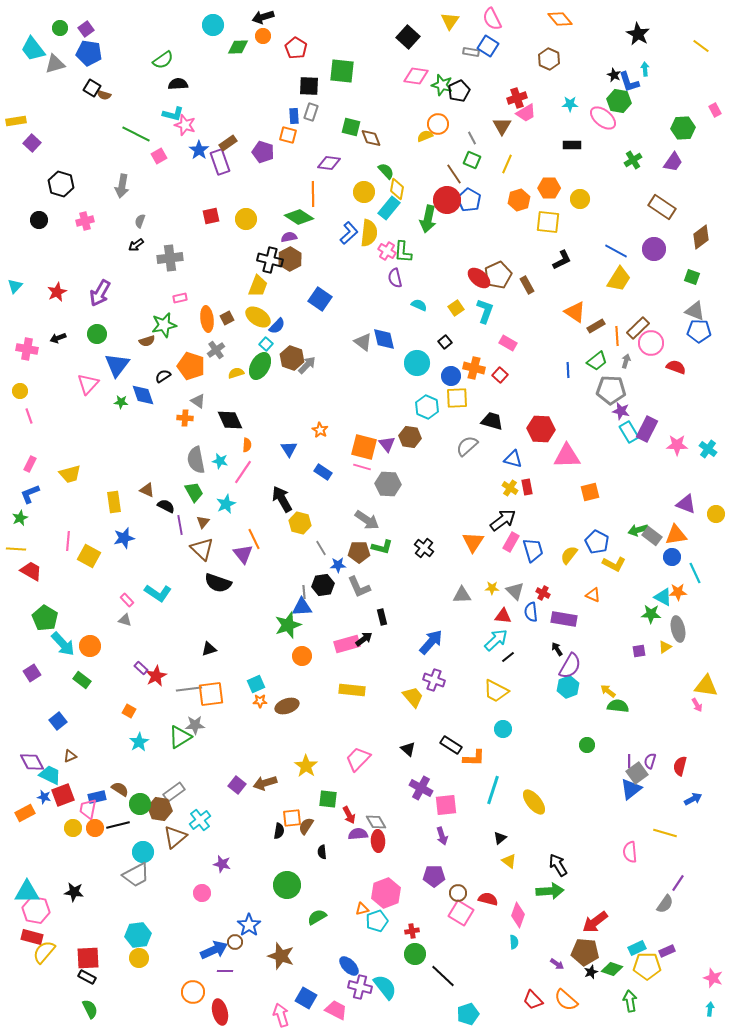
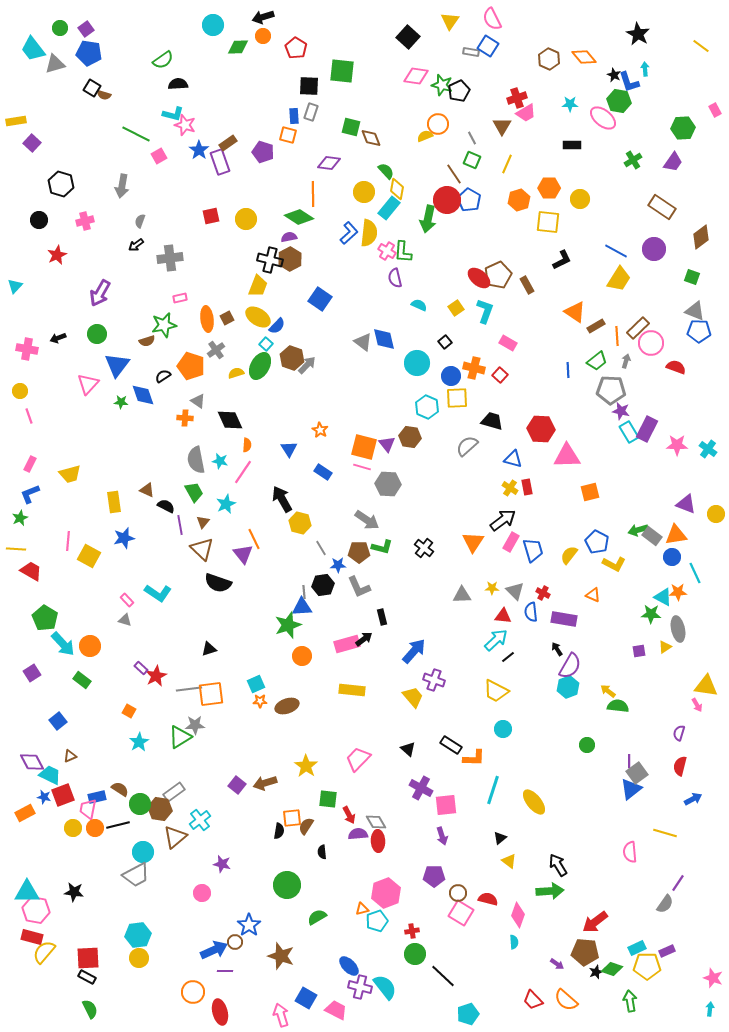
orange diamond at (560, 19): moved 24 px right, 38 px down
red star at (57, 292): moved 37 px up
blue arrow at (431, 642): moved 17 px left, 9 px down
purple semicircle at (650, 761): moved 29 px right, 28 px up
black star at (591, 972): moved 5 px right
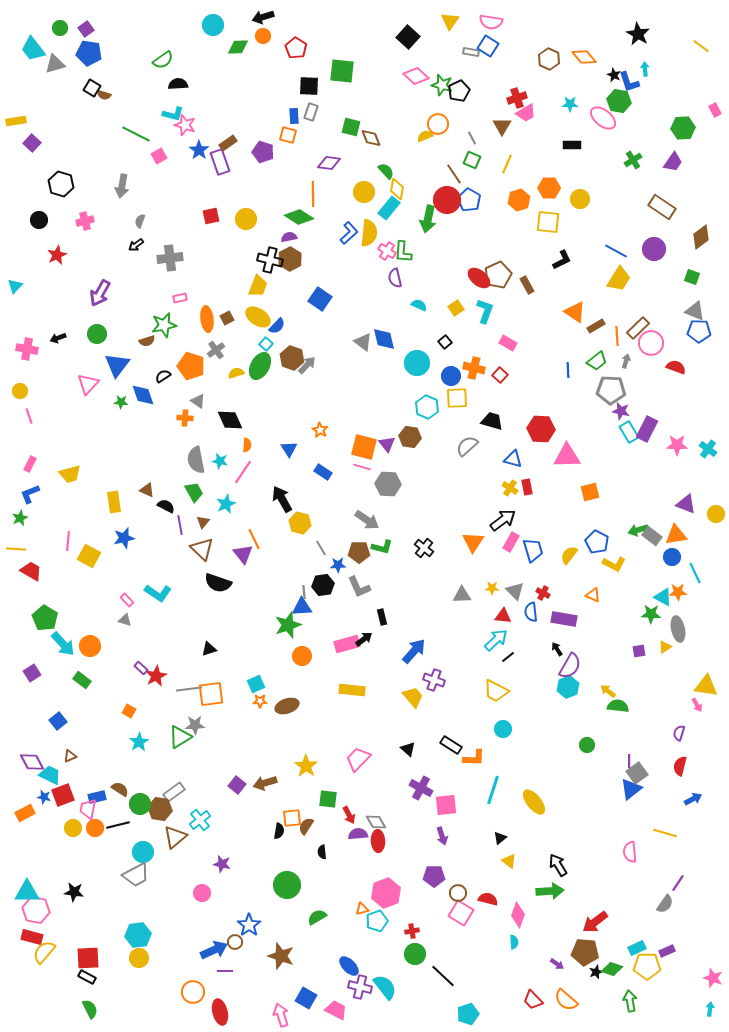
pink semicircle at (492, 19): moved 1 px left, 3 px down; rotated 55 degrees counterclockwise
pink diamond at (416, 76): rotated 35 degrees clockwise
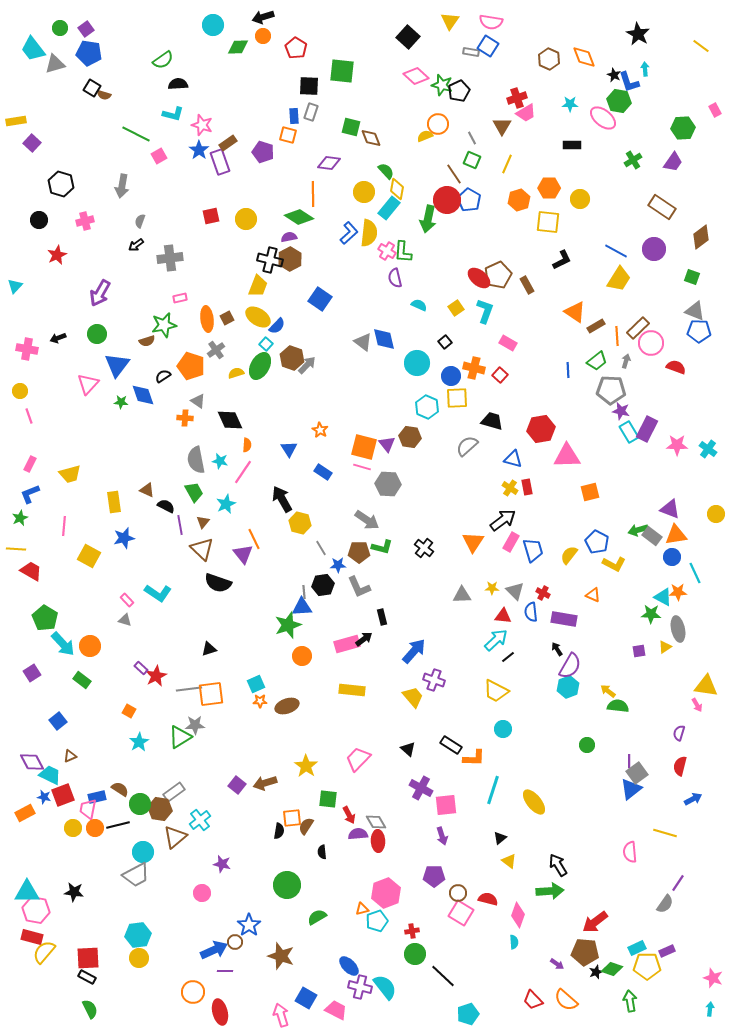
orange diamond at (584, 57): rotated 20 degrees clockwise
pink star at (185, 125): moved 17 px right
red hexagon at (541, 429): rotated 12 degrees counterclockwise
purple triangle at (686, 504): moved 16 px left, 5 px down
pink line at (68, 541): moved 4 px left, 15 px up
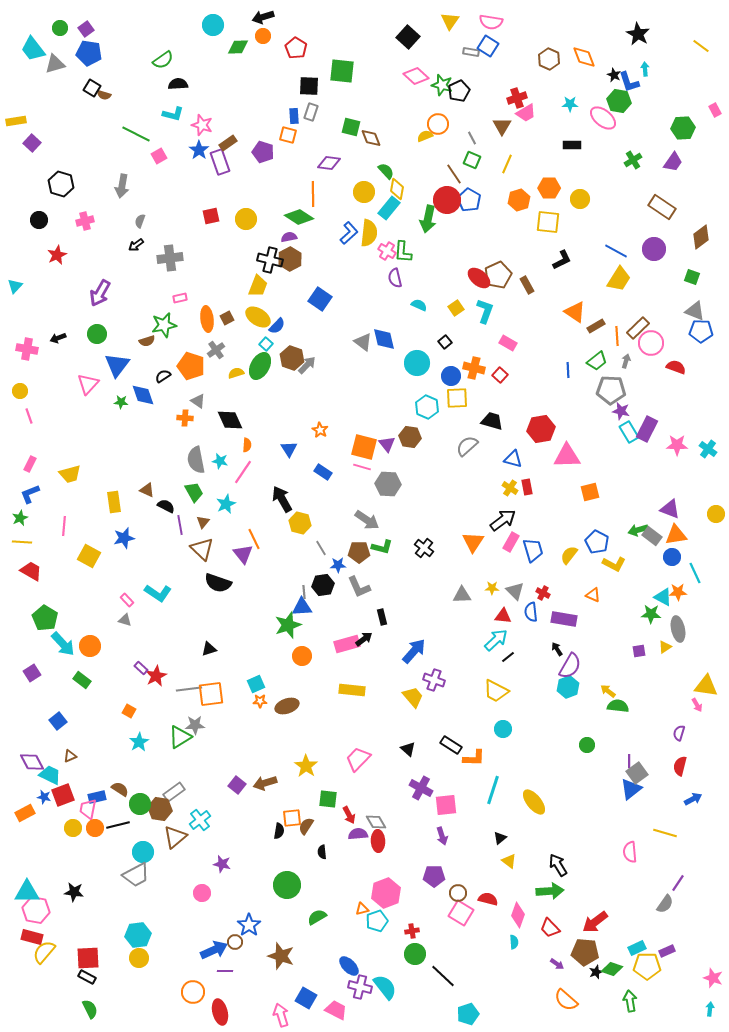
blue pentagon at (699, 331): moved 2 px right
yellow line at (16, 549): moved 6 px right, 7 px up
red trapezoid at (533, 1000): moved 17 px right, 72 px up
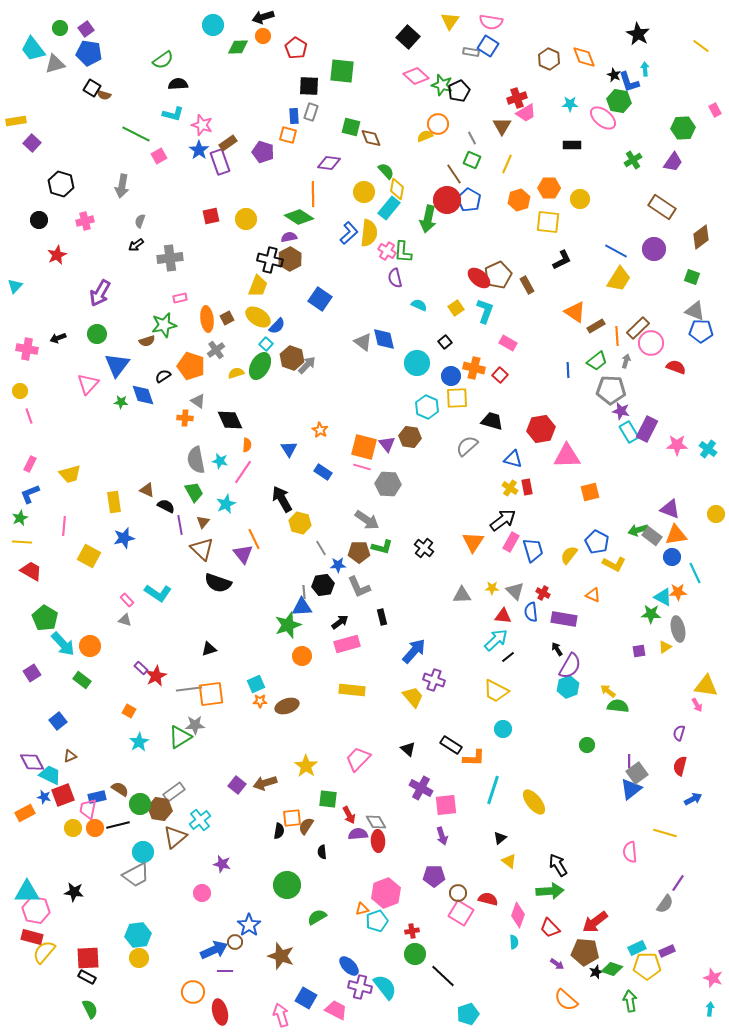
black arrow at (364, 639): moved 24 px left, 17 px up
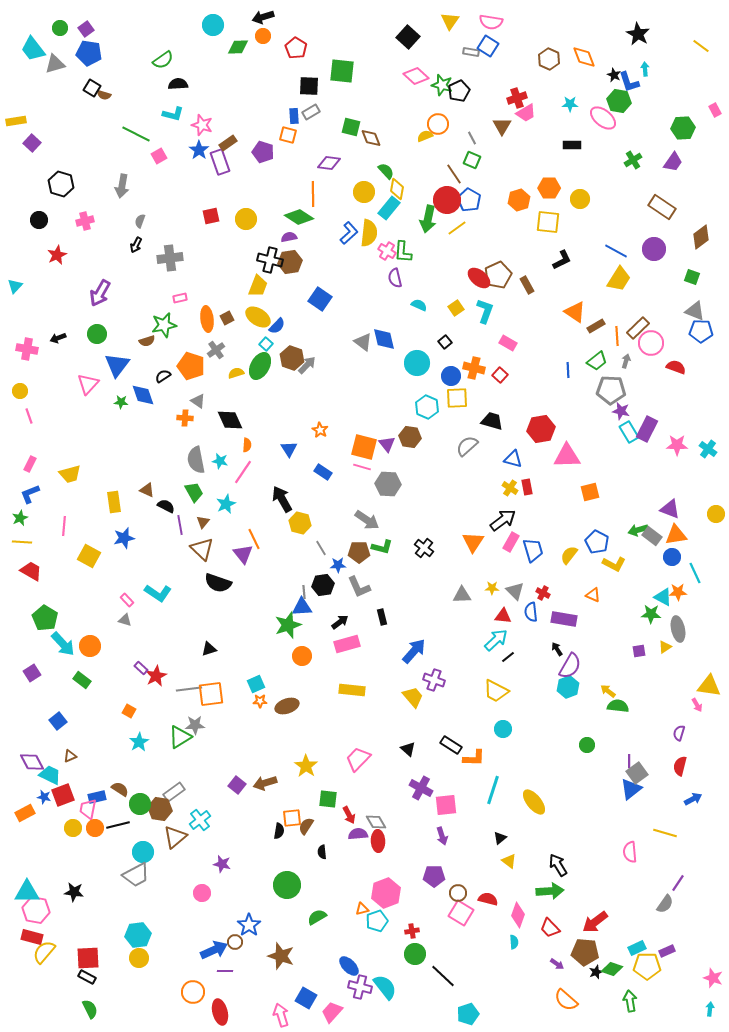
gray rectangle at (311, 112): rotated 42 degrees clockwise
yellow line at (507, 164): moved 50 px left, 64 px down; rotated 30 degrees clockwise
black arrow at (136, 245): rotated 28 degrees counterclockwise
brown hexagon at (290, 259): moved 3 px down; rotated 20 degrees clockwise
yellow triangle at (706, 686): moved 3 px right
pink trapezoid at (336, 1010): moved 4 px left, 2 px down; rotated 75 degrees counterclockwise
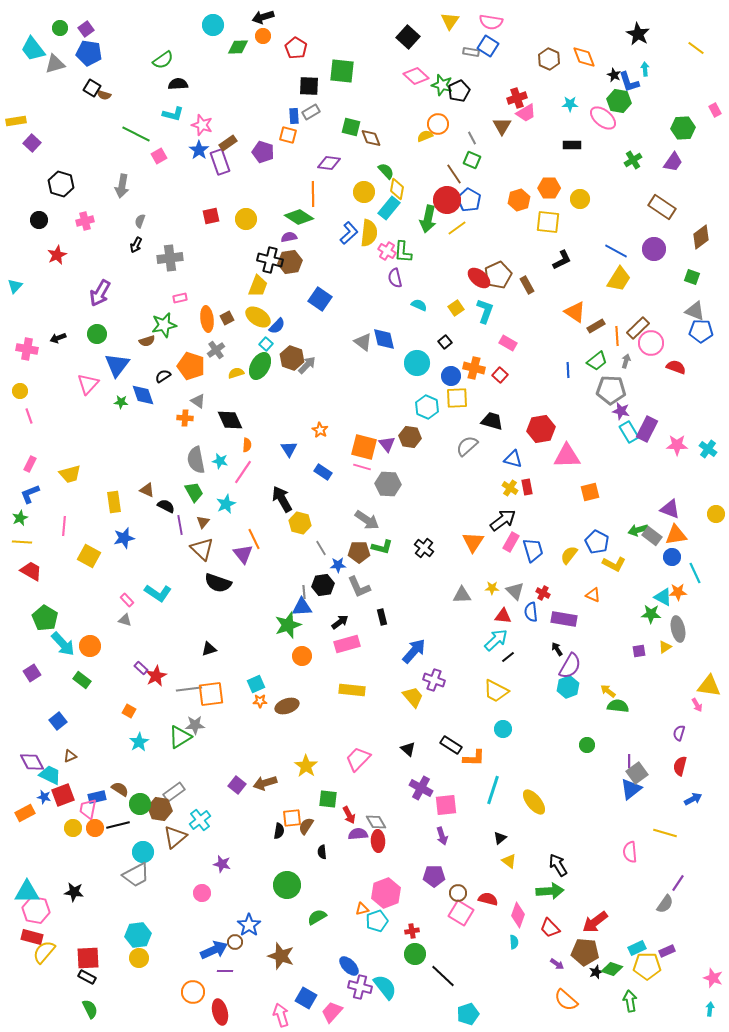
yellow line at (701, 46): moved 5 px left, 2 px down
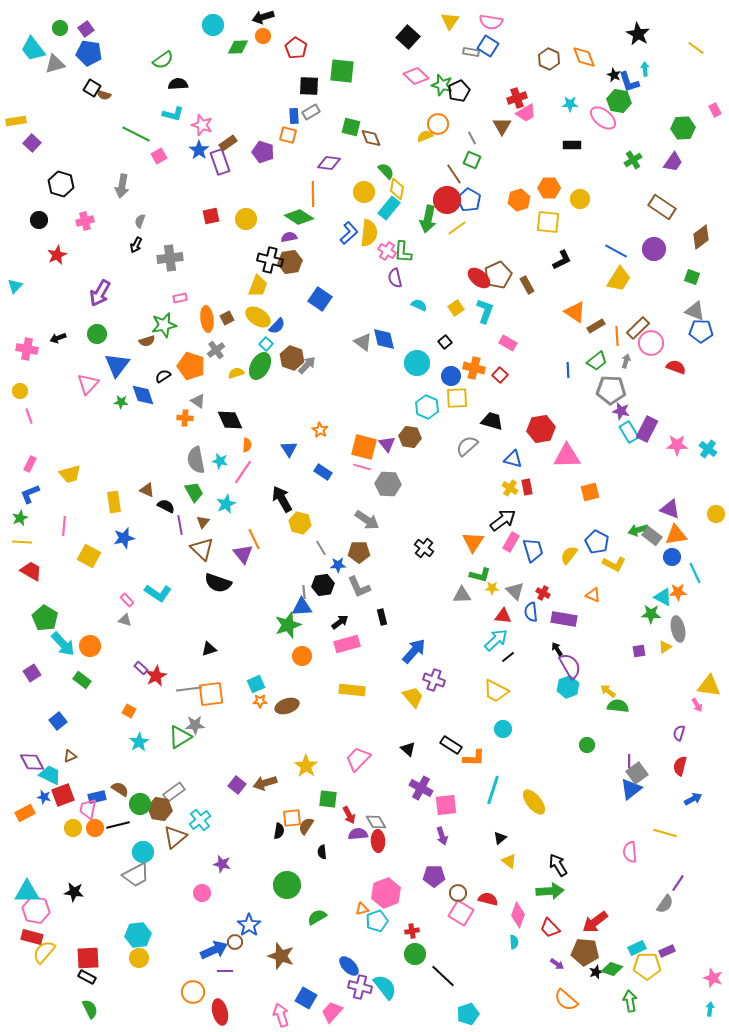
green L-shape at (382, 547): moved 98 px right, 28 px down
purple semicircle at (570, 666): rotated 60 degrees counterclockwise
